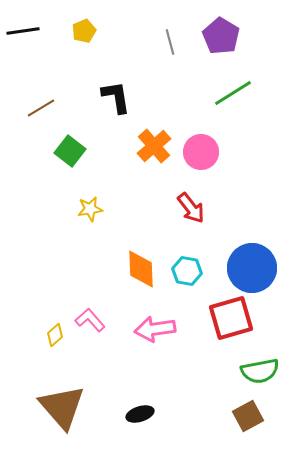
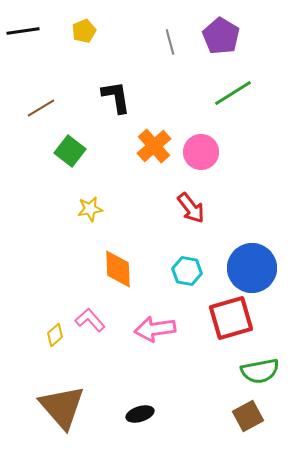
orange diamond: moved 23 px left
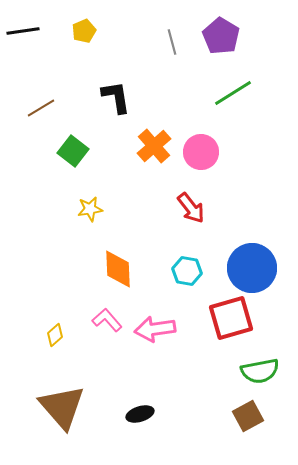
gray line: moved 2 px right
green square: moved 3 px right
pink L-shape: moved 17 px right
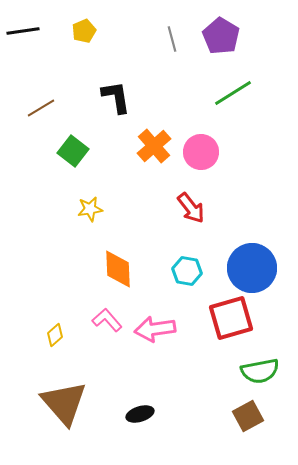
gray line: moved 3 px up
brown triangle: moved 2 px right, 4 px up
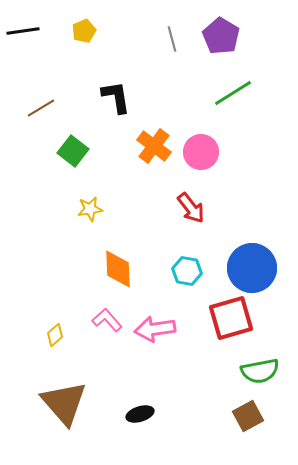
orange cross: rotated 12 degrees counterclockwise
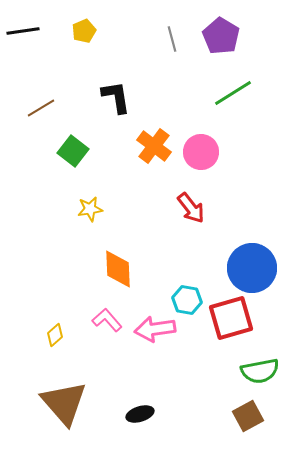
cyan hexagon: moved 29 px down
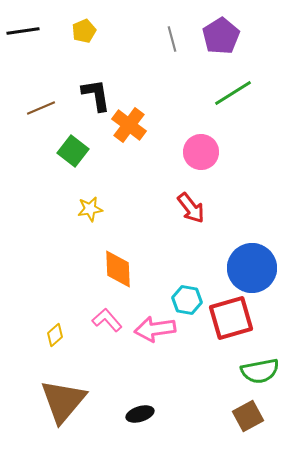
purple pentagon: rotated 9 degrees clockwise
black L-shape: moved 20 px left, 2 px up
brown line: rotated 8 degrees clockwise
orange cross: moved 25 px left, 21 px up
brown triangle: moved 1 px left, 2 px up; rotated 21 degrees clockwise
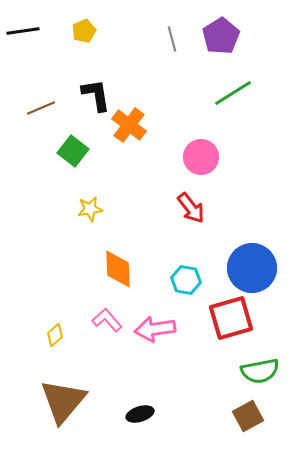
pink circle: moved 5 px down
cyan hexagon: moved 1 px left, 20 px up
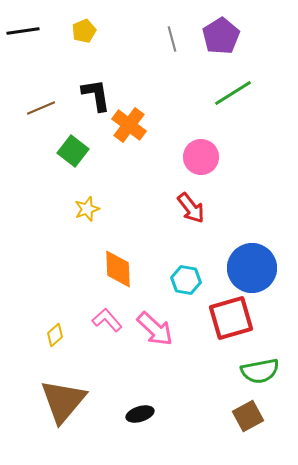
yellow star: moved 3 px left; rotated 10 degrees counterclockwise
pink arrow: rotated 129 degrees counterclockwise
